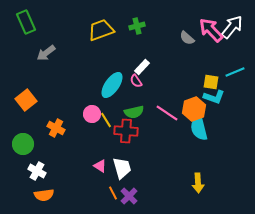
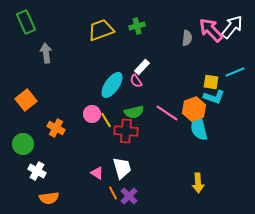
gray semicircle: rotated 126 degrees counterclockwise
gray arrow: rotated 120 degrees clockwise
pink triangle: moved 3 px left, 7 px down
orange semicircle: moved 5 px right, 3 px down
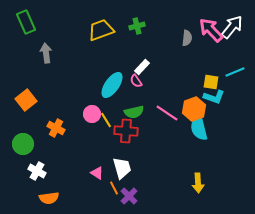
orange line: moved 1 px right, 5 px up
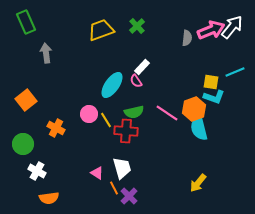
green cross: rotated 28 degrees counterclockwise
pink arrow: rotated 112 degrees clockwise
pink circle: moved 3 px left
yellow arrow: rotated 42 degrees clockwise
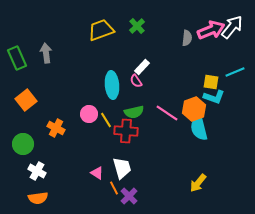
green rectangle: moved 9 px left, 36 px down
cyan ellipse: rotated 40 degrees counterclockwise
orange semicircle: moved 11 px left
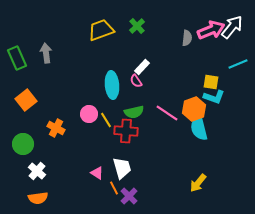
cyan line: moved 3 px right, 8 px up
white cross: rotated 12 degrees clockwise
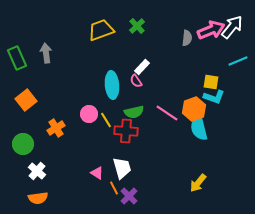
cyan line: moved 3 px up
orange cross: rotated 30 degrees clockwise
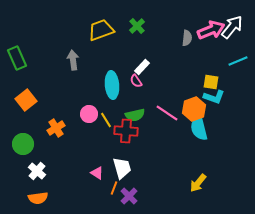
gray arrow: moved 27 px right, 7 px down
green semicircle: moved 1 px right, 3 px down
orange line: rotated 48 degrees clockwise
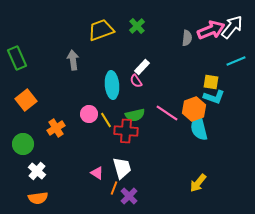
cyan line: moved 2 px left
